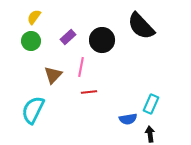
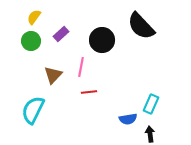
purple rectangle: moved 7 px left, 3 px up
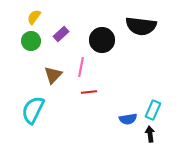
black semicircle: rotated 40 degrees counterclockwise
cyan rectangle: moved 2 px right, 6 px down
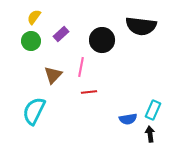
cyan semicircle: moved 1 px right, 1 px down
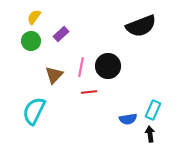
black semicircle: rotated 28 degrees counterclockwise
black circle: moved 6 px right, 26 px down
brown triangle: moved 1 px right
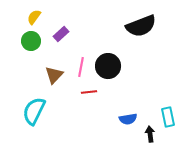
cyan rectangle: moved 15 px right, 7 px down; rotated 36 degrees counterclockwise
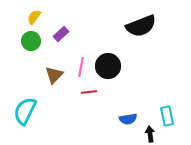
cyan semicircle: moved 9 px left
cyan rectangle: moved 1 px left, 1 px up
